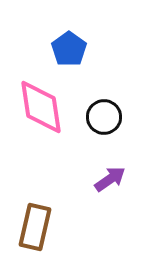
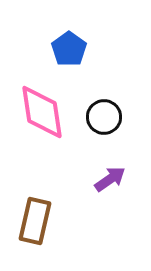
pink diamond: moved 1 px right, 5 px down
brown rectangle: moved 6 px up
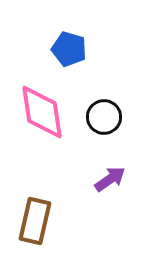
blue pentagon: rotated 20 degrees counterclockwise
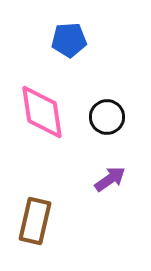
blue pentagon: moved 9 px up; rotated 20 degrees counterclockwise
black circle: moved 3 px right
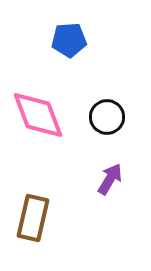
pink diamond: moved 4 px left, 3 px down; rotated 12 degrees counterclockwise
purple arrow: rotated 24 degrees counterclockwise
brown rectangle: moved 2 px left, 3 px up
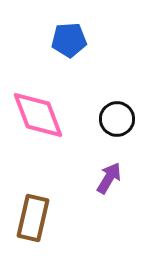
black circle: moved 10 px right, 2 px down
purple arrow: moved 1 px left, 1 px up
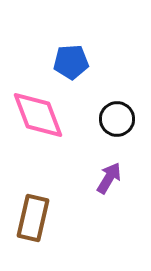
blue pentagon: moved 2 px right, 22 px down
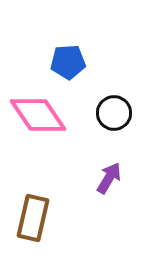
blue pentagon: moved 3 px left
pink diamond: rotated 14 degrees counterclockwise
black circle: moved 3 px left, 6 px up
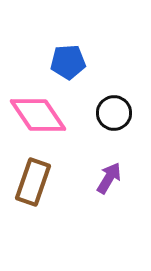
brown rectangle: moved 36 px up; rotated 6 degrees clockwise
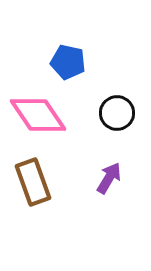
blue pentagon: rotated 16 degrees clockwise
black circle: moved 3 px right
brown rectangle: rotated 39 degrees counterclockwise
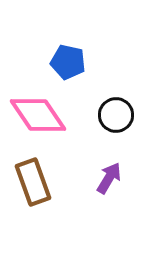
black circle: moved 1 px left, 2 px down
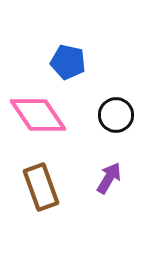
brown rectangle: moved 8 px right, 5 px down
